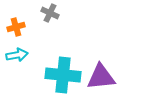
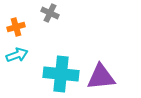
cyan arrow: rotated 10 degrees counterclockwise
cyan cross: moved 2 px left, 1 px up
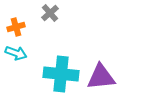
gray cross: rotated 24 degrees clockwise
cyan arrow: moved 1 px left, 2 px up; rotated 40 degrees clockwise
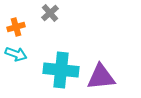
cyan arrow: moved 1 px down
cyan cross: moved 4 px up
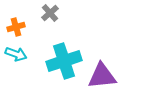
cyan cross: moved 3 px right, 9 px up; rotated 24 degrees counterclockwise
purple triangle: moved 1 px right, 1 px up
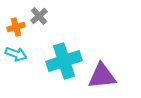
gray cross: moved 11 px left, 3 px down
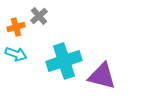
purple triangle: rotated 20 degrees clockwise
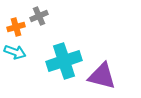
gray cross: rotated 18 degrees clockwise
cyan arrow: moved 1 px left, 2 px up
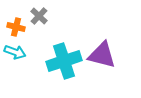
gray cross: rotated 24 degrees counterclockwise
orange cross: rotated 30 degrees clockwise
purple triangle: moved 21 px up
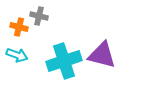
gray cross: rotated 30 degrees counterclockwise
orange cross: moved 3 px right
cyan arrow: moved 2 px right, 3 px down
